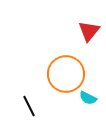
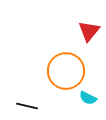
orange circle: moved 3 px up
black line: moved 2 px left; rotated 50 degrees counterclockwise
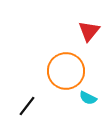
black line: rotated 65 degrees counterclockwise
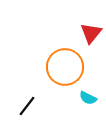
red triangle: moved 2 px right, 2 px down
orange circle: moved 1 px left, 4 px up
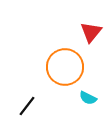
red triangle: moved 1 px up
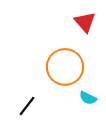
red triangle: moved 6 px left, 10 px up; rotated 20 degrees counterclockwise
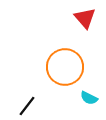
red triangle: moved 4 px up
cyan semicircle: moved 1 px right
